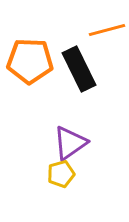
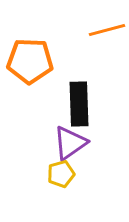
black rectangle: moved 35 px down; rotated 24 degrees clockwise
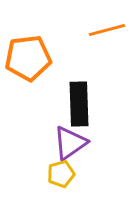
orange pentagon: moved 2 px left, 3 px up; rotated 9 degrees counterclockwise
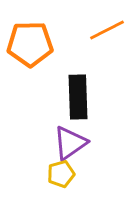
orange line: rotated 12 degrees counterclockwise
orange pentagon: moved 2 px right, 14 px up; rotated 6 degrees clockwise
black rectangle: moved 1 px left, 7 px up
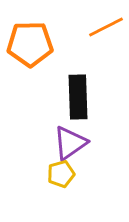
orange line: moved 1 px left, 3 px up
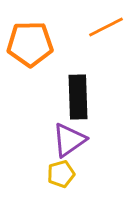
purple triangle: moved 1 px left, 3 px up
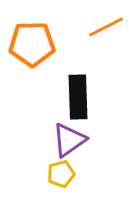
orange pentagon: moved 2 px right
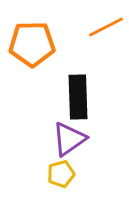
purple triangle: moved 1 px up
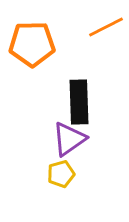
black rectangle: moved 1 px right, 5 px down
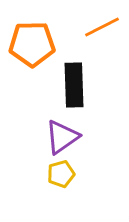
orange line: moved 4 px left
black rectangle: moved 5 px left, 17 px up
purple triangle: moved 7 px left, 2 px up
